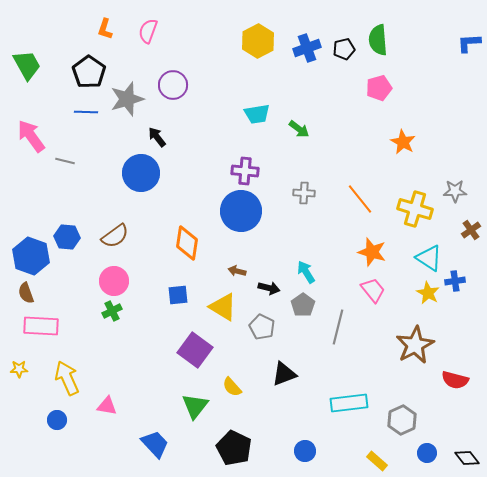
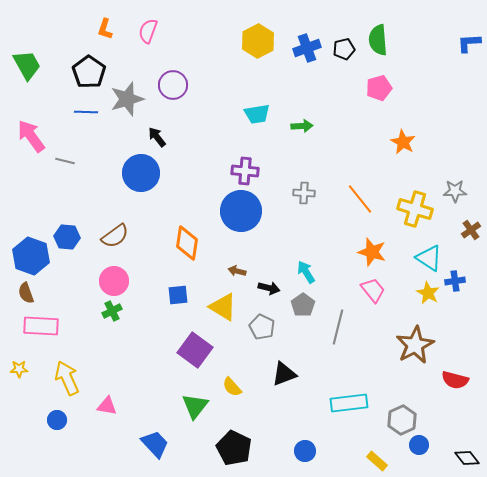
green arrow at (299, 129): moved 3 px right, 3 px up; rotated 40 degrees counterclockwise
blue circle at (427, 453): moved 8 px left, 8 px up
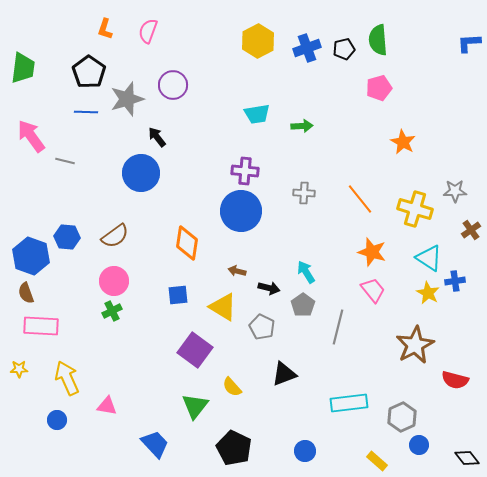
green trapezoid at (27, 65): moved 4 px left, 3 px down; rotated 36 degrees clockwise
gray hexagon at (402, 420): moved 3 px up
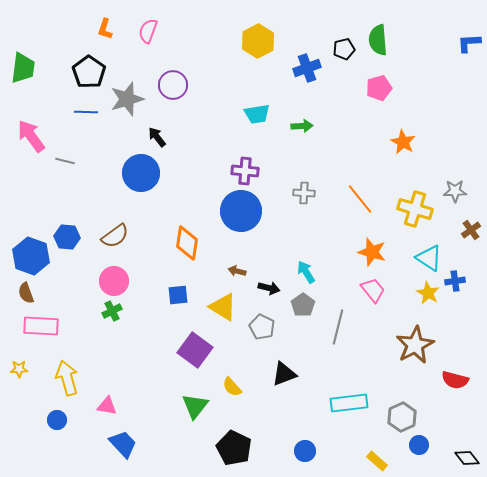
blue cross at (307, 48): moved 20 px down
yellow arrow at (67, 378): rotated 8 degrees clockwise
blue trapezoid at (155, 444): moved 32 px left
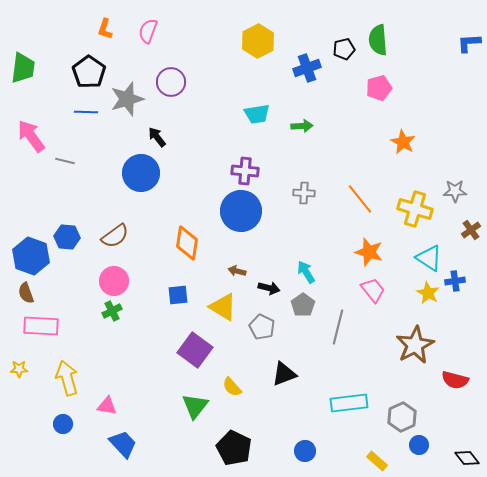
purple circle at (173, 85): moved 2 px left, 3 px up
orange star at (372, 252): moved 3 px left
blue circle at (57, 420): moved 6 px right, 4 px down
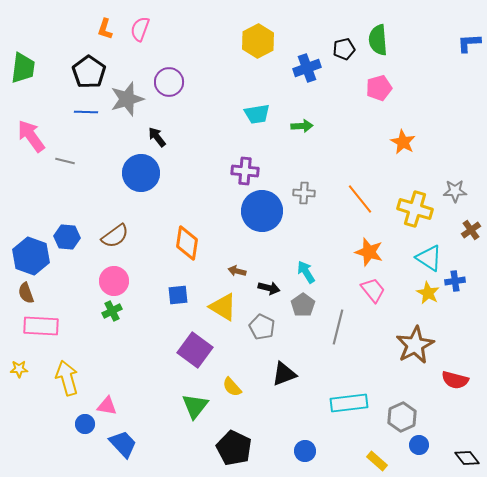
pink semicircle at (148, 31): moved 8 px left, 2 px up
purple circle at (171, 82): moved 2 px left
blue circle at (241, 211): moved 21 px right
blue circle at (63, 424): moved 22 px right
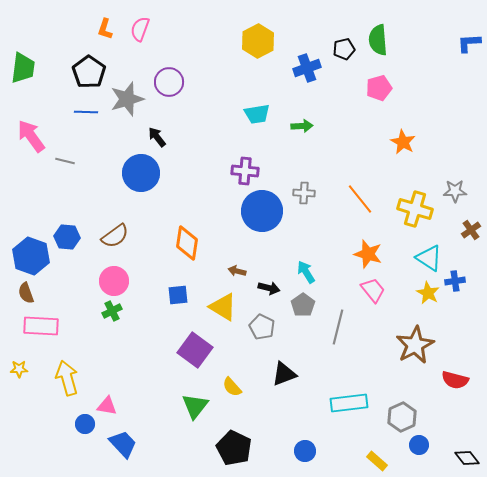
orange star at (369, 252): moved 1 px left, 2 px down
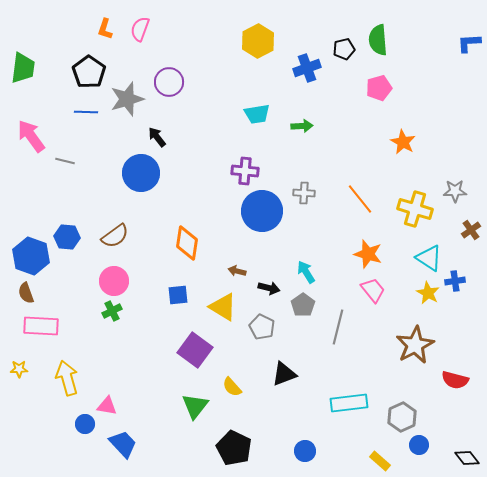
yellow rectangle at (377, 461): moved 3 px right
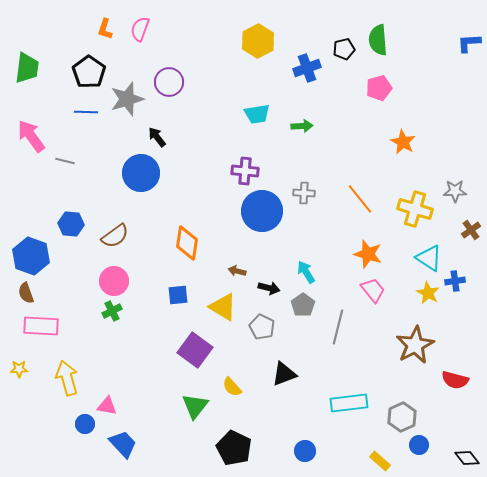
green trapezoid at (23, 68): moved 4 px right
blue hexagon at (67, 237): moved 4 px right, 13 px up
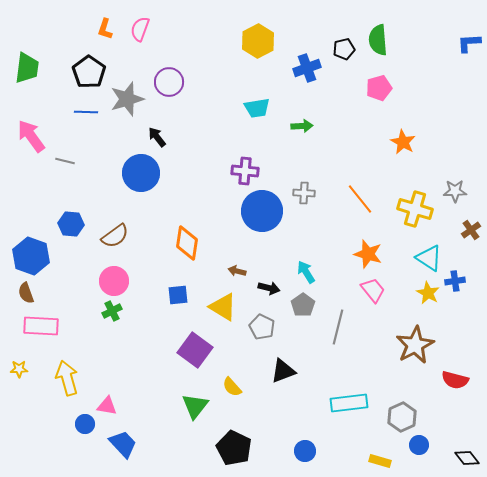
cyan trapezoid at (257, 114): moved 6 px up
black triangle at (284, 374): moved 1 px left, 3 px up
yellow rectangle at (380, 461): rotated 25 degrees counterclockwise
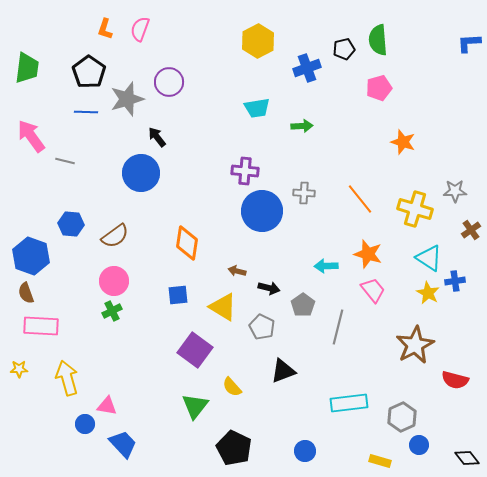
orange star at (403, 142): rotated 10 degrees counterclockwise
cyan arrow at (306, 272): moved 20 px right, 6 px up; rotated 60 degrees counterclockwise
